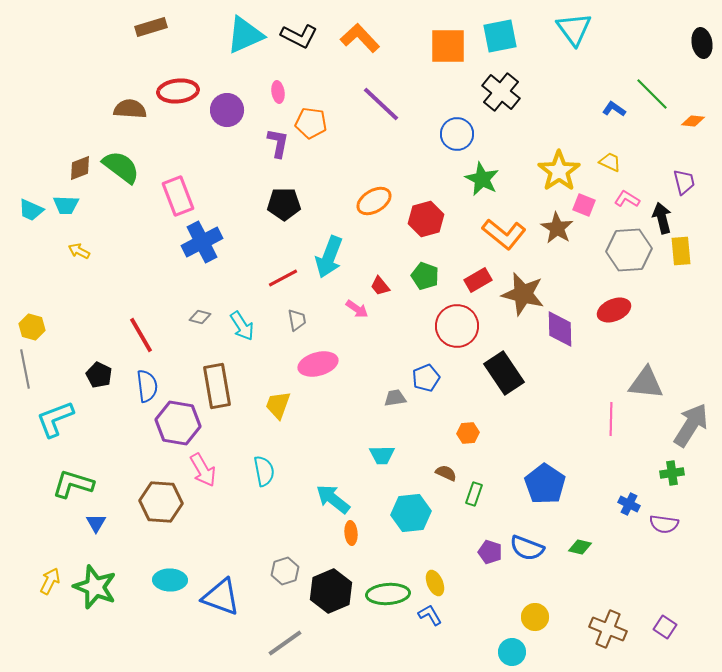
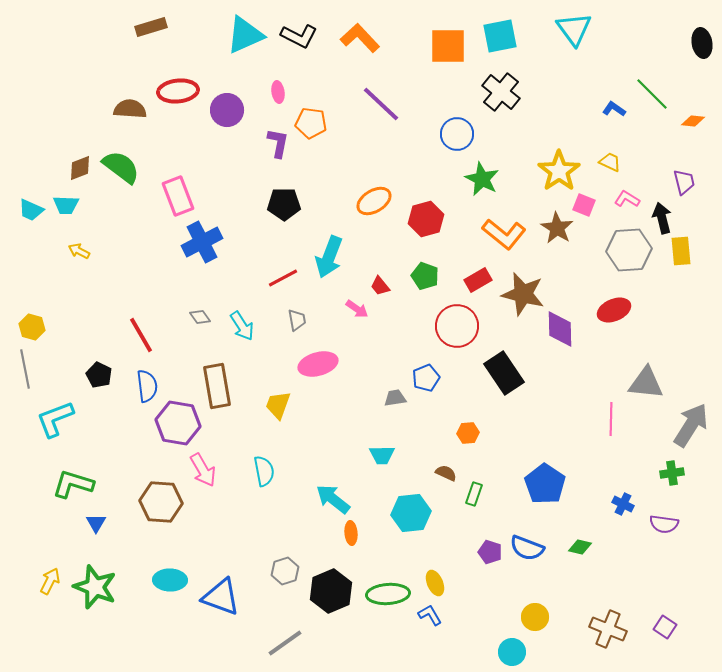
gray diamond at (200, 317): rotated 40 degrees clockwise
blue cross at (629, 504): moved 6 px left
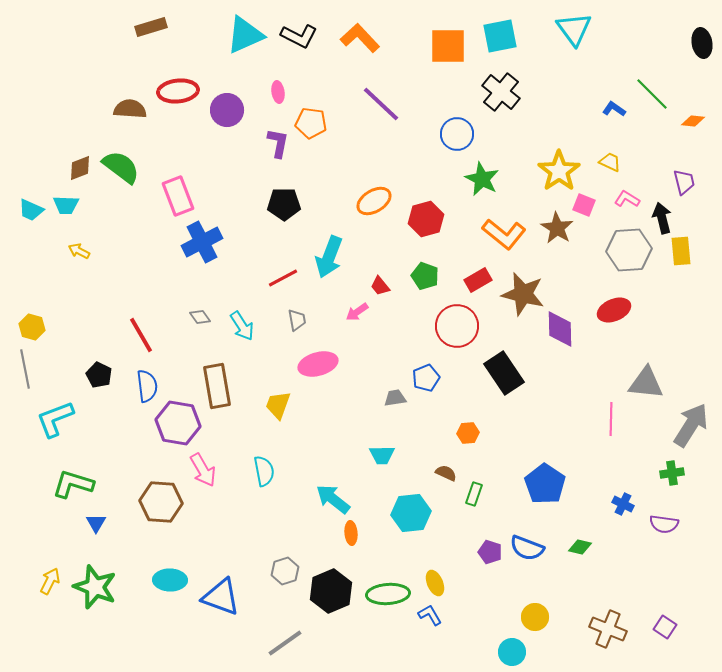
pink arrow at (357, 309): moved 3 px down; rotated 110 degrees clockwise
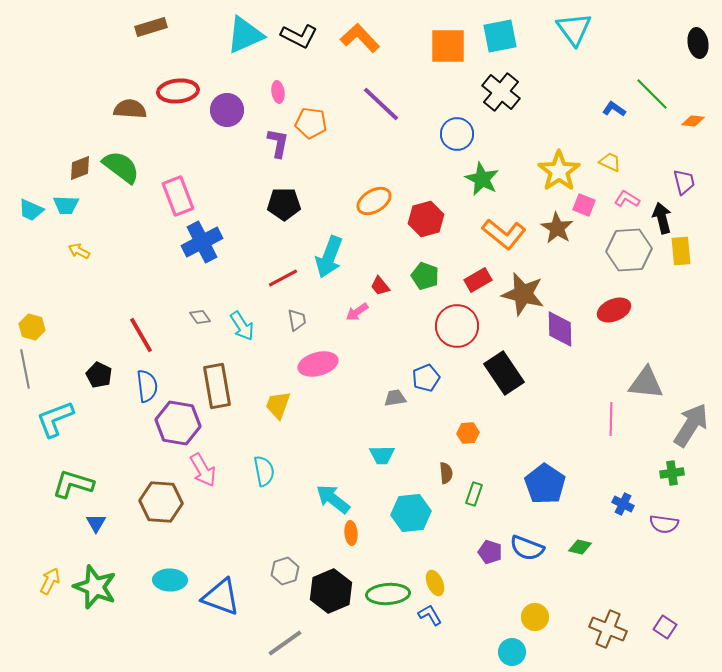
black ellipse at (702, 43): moved 4 px left
brown semicircle at (446, 473): rotated 60 degrees clockwise
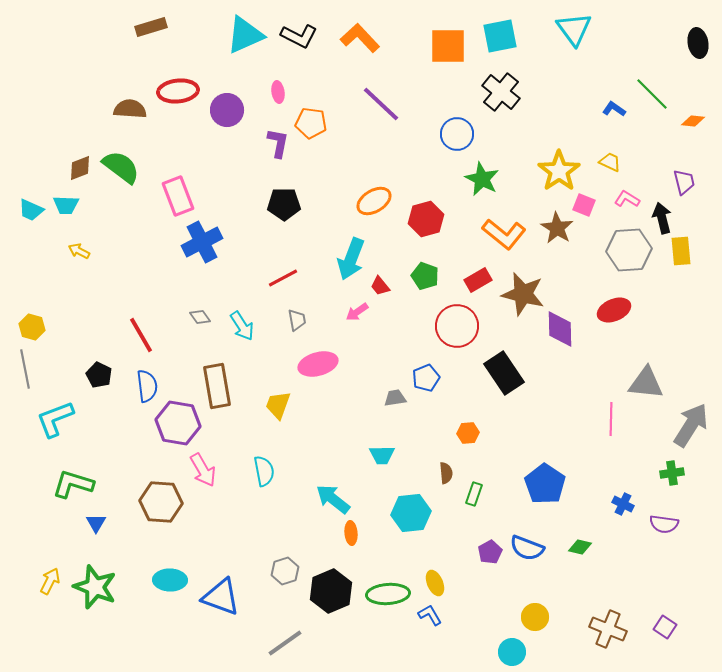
cyan arrow at (329, 257): moved 22 px right, 2 px down
purple pentagon at (490, 552): rotated 25 degrees clockwise
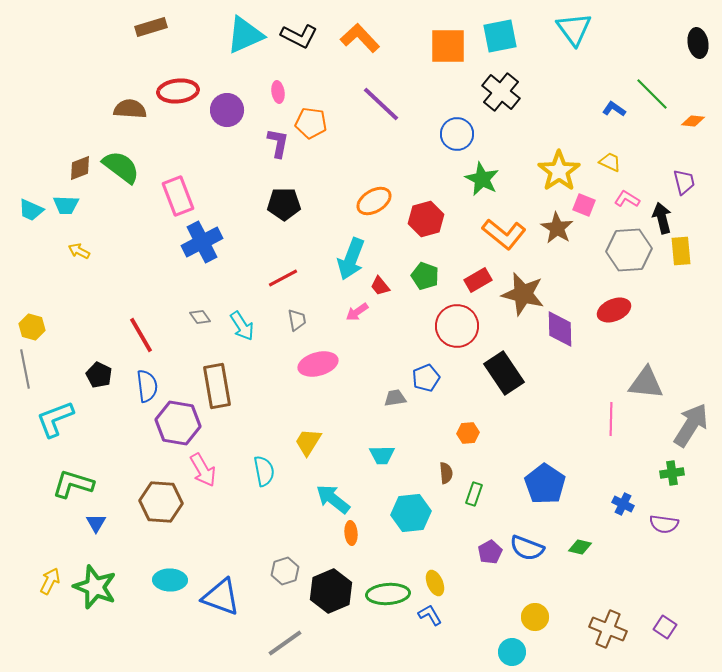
yellow trapezoid at (278, 405): moved 30 px right, 37 px down; rotated 12 degrees clockwise
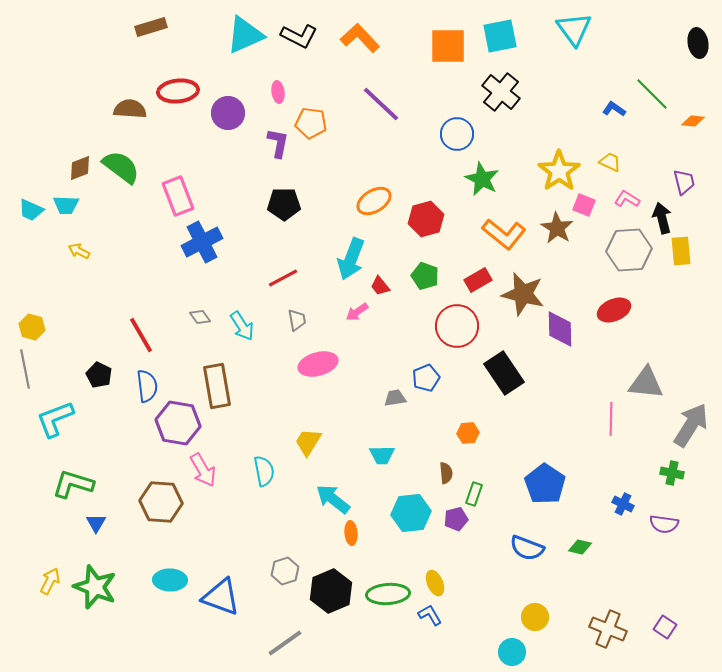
purple circle at (227, 110): moved 1 px right, 3 px down
green cross at (672, 473): rotated 20 degrees clockwise
purple pentagon at (490, 552): moved 34 px left, 33 px up; rotated 15 degrees clockwise
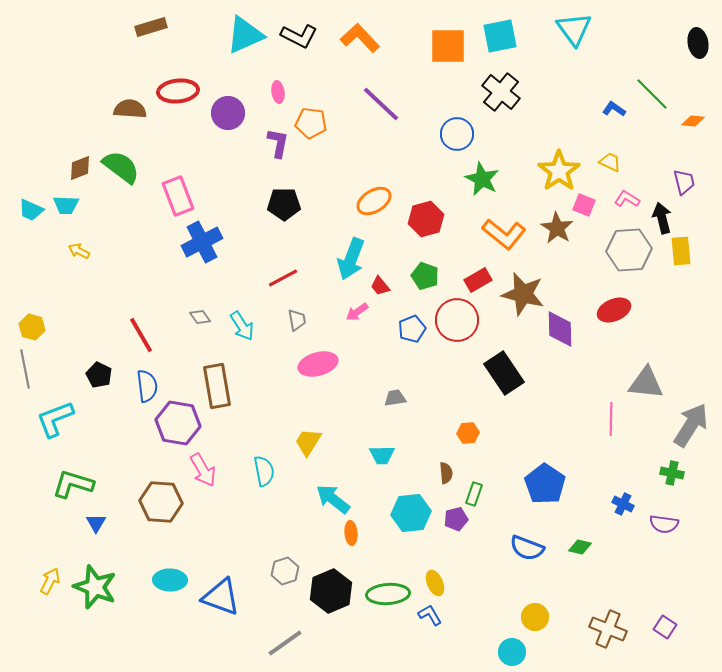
red circle at (457, 326): moved 6 px up
blue pentagon at (426, 378): moved 14 px left, 49 px up
